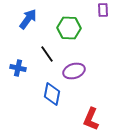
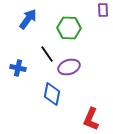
purple ellipse: moved 5 px left, 4 px up
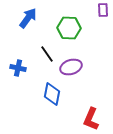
blue arrow: moved 1 px up
purple ellipse: moved 2 px right
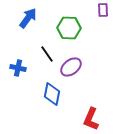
purple ellipse: rotated 20 degrees counterclockwise
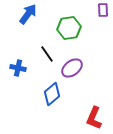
blue arrow: moved 4 px up
green hexagon: rotated 10 degrees counterclockwise
purple ellipse: moved 1 px right, 1 px down
blue diamond: rotated 40 degrees clockwise
red L-shape: moved 3 px right, 1 px up
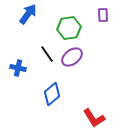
purple rectangle: moved 5 px down
purple ellipse: moved 11 px up
red L-shape: rotated 55 degrees counterclockwise
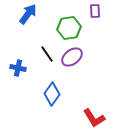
purple rectangle: moved 8 px left, 4 px up
blue diamond: rotated 15 degrees counterclockwise
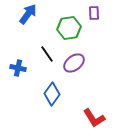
purple rectangle: moved 1 px left, 2 px down
purple ellipse: moved 2 px right, 6 px down
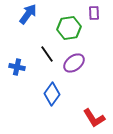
blue cross: moved 1 px left, 1 px up
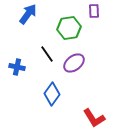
purple rectangle: moved 2 px up
